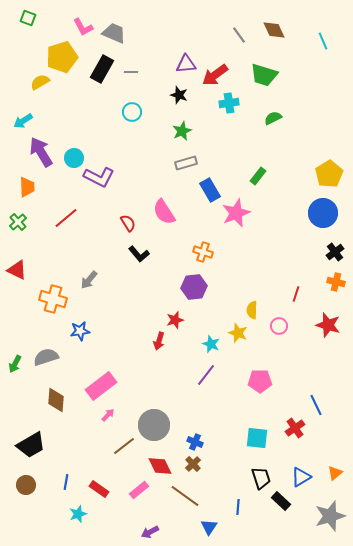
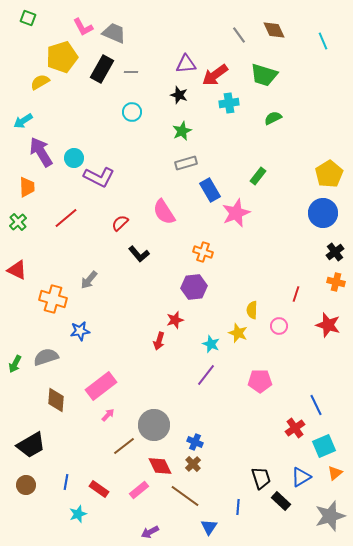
red semicircle at (128, 223): moved 8 px left; rotated 102 degrees counterclockwise
cyan square at (257, 438): moved 67 px right, 8 px down; rotated 30 degrees counterclockwise
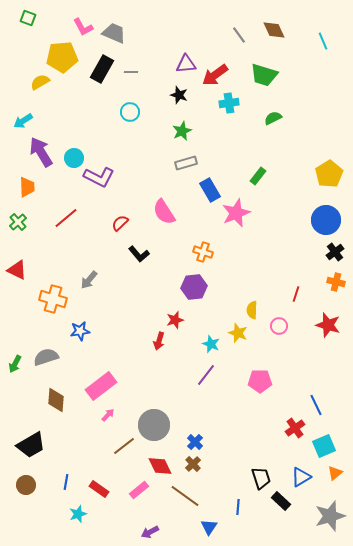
yellow pentagon at (62, 57): rotated 12 degrees clockwise
cyan circle at (132, 112): moved 2 px left
blue circle at (323, 213): moved 3 px right, 7 px down
blue cross at (195, 442): rotated 21 degrees clockwise
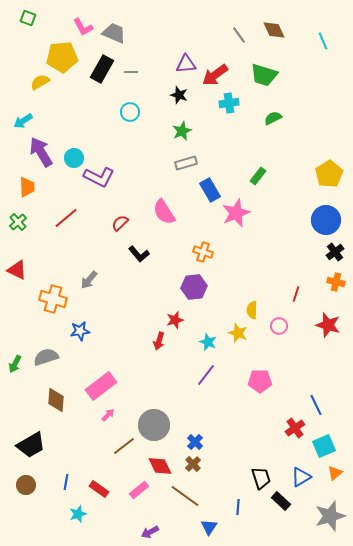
cyan star at (211, 344): moved 3 px left, 2 px up
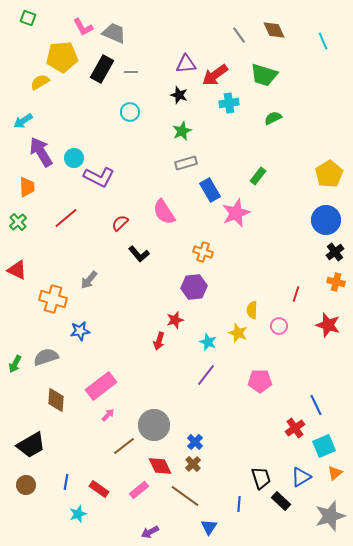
blue line at (238, 507): moved 1 px right, 3 px up
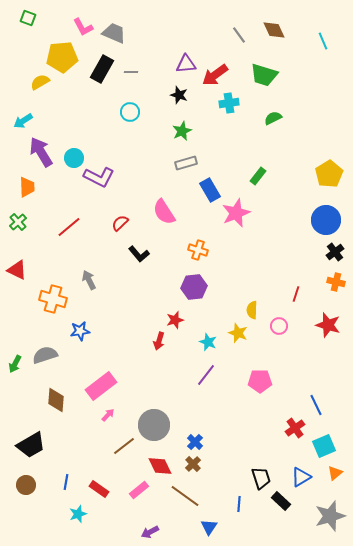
red line at (66, 218): moved 3 px right, 9 px down
orange cross at (203, 252): moved 5 px left, 2 px up
gray arrow at (89, 280): rotated 114 degrees clockwise
gray semicircle at (46, 357): moved 1 px left, 2 px up
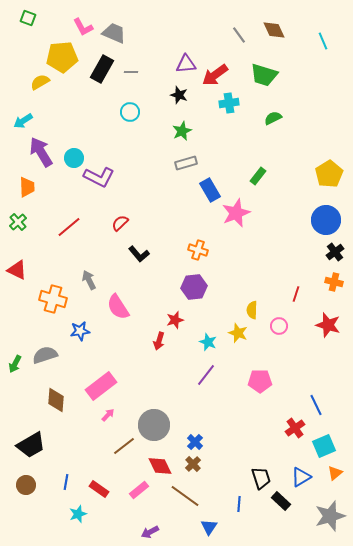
pink semicircle at (164, 212): moved 46 px left, 95 px down
orange cross at (336, 282): moved 2 px left
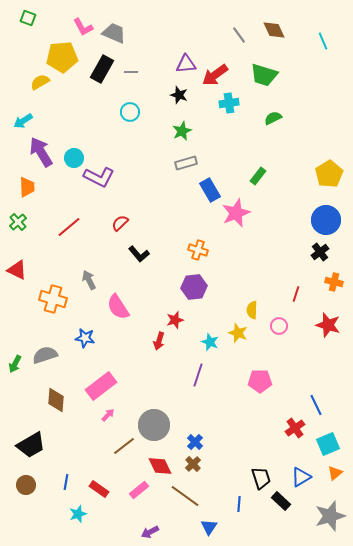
black cross at (335, 252): moved 15 px left
blue star at (80, 331): moved 5 px right, 7 px down; rotated 18 degrees clockwise
cyan star at (208, 342): moved 2 px right
purple line at (206, 375): moved 8 px left; rotated 20 degrees counterclockwise
cyan square at (324, 446): moved 4 px right, 2 px up
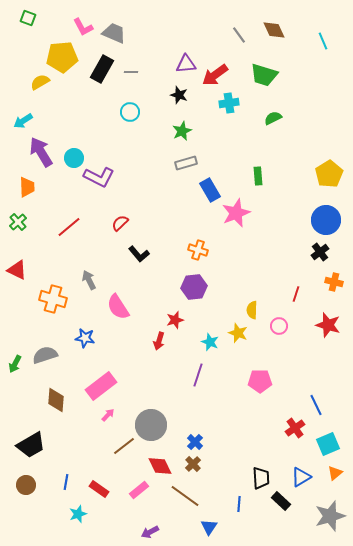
green rectangle at (258, 176): rotated 42 degrees counterclockwise
gray circle at (154, 425): moved 3 px left
black trapezoid at (261, 478): rotated 15 degrees clockwise
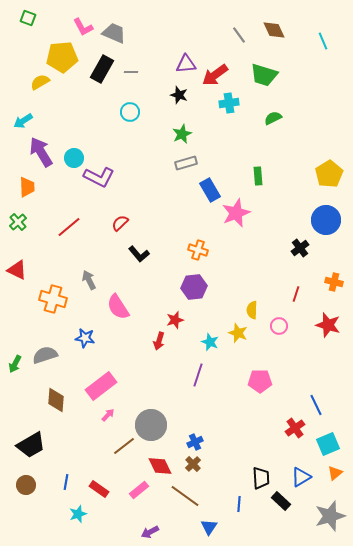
green star at (182, 131): moved 3 px down
black cross at (320, 252): moved 20 px left, 4 px up
blue cross at (195, 442): rotated 21 degrees clockwise
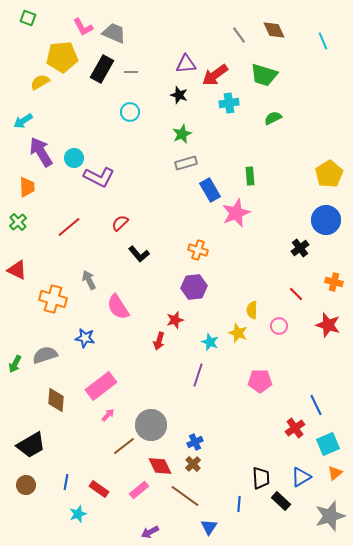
green rectangle at (258, 176): moved 8 px left
red line at (296, 294): rotated 63 degrees counterclockwise
